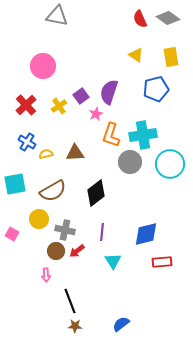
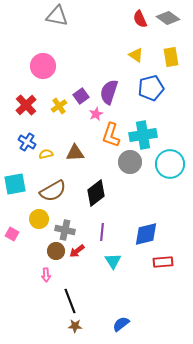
blue pentagon: moved 5 px left, 1 px up
red rectangle: moved 1 px right
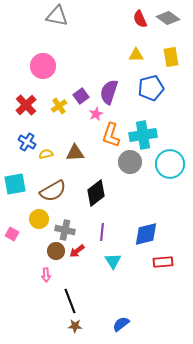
yellow triangle: rotated 35 degrees counterclockwise
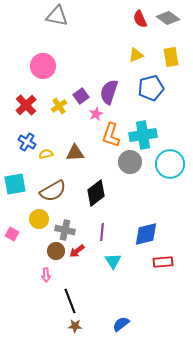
yellow triangle: rotated 21 degrees counterclockwise
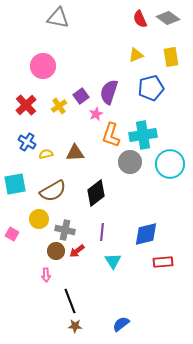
gray triangle: moved 1 px right, 2 px down
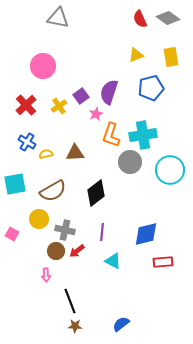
cyan circle: moved 6 px down
cyan triangle: rotated 30 degrees counterclockwise
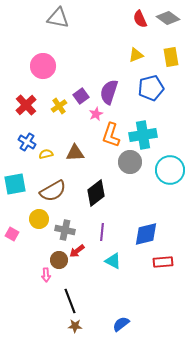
brown circle: moved 3 px right, 9 px down
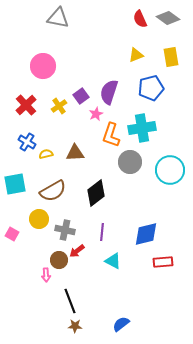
cyan cross: moved 1 px left, 7 px up
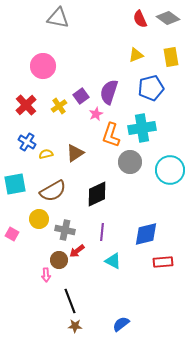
brown triangle: rotated 30 degrees counterclockwise
black diamond: moved 1 px right, 1 px down; rotated 12 degrees clockwise
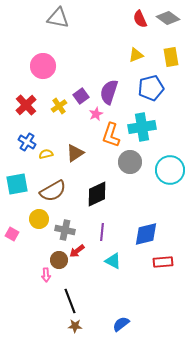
cyan cross: moved 1 px up
cyan square: moved 2 px right
